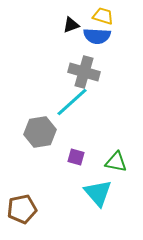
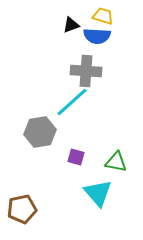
gray cross: moved 2 px right, 1 px up; rotated 12 degrees counterclockwise
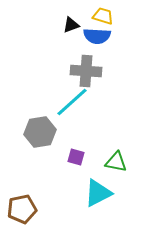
cyan triangle: rotated 44 degrees clockwise
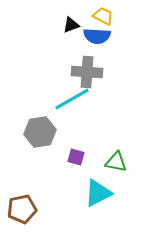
yellow trapezoid: rotated 10 degrees clockwise
gray cross: moved 1 px right, 1 px down
cyan line: moved 3 px up; rotated 12 degrees clockwise
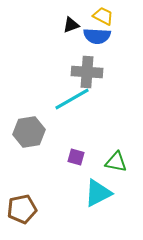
gray hexagon: moved 11 px left
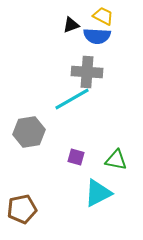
green triangle: moved 2 px up
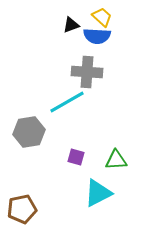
yellow trapezoid: moved 1 px left, 1 px down; rotated 15 degrees clockwise
cyan line: moved 5 px left, 3 px down
green triangle: rotated 15 degrees counterclockwise
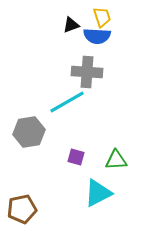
yellow trapezoid: rotated 30 degrees clockwise
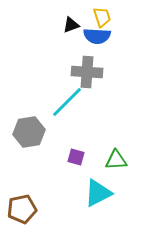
cyan line: rotated 15 degrees counterclockwise
